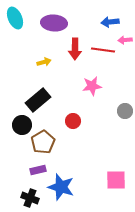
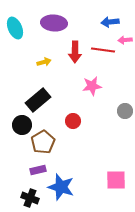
cyan ellipse: moved 10 px down
red arrow: moved 3 px down
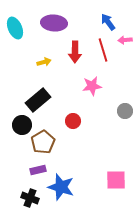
blue arrow: moved 2 px left; rotated 60 degrees clockwise
red line: rotated 65 degrees clockwise
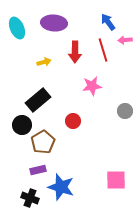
cyan ellipse: moved 2 px right
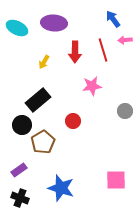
blue arrow: moved 5 px right, 3 px up
cyan ellipse: rotated 40 degrees counterclockwise
yellow arrow: rotated 136 degrees clockwise
purple rectangle: moved 19 px left; rotated 21 degrees counterclockwise
blue star: moved 1 px down
black cross: moved 10 px left
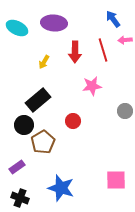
black circle: moved 2 px right
purple rectangle: moved 2 px left, 3 px up
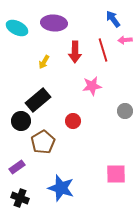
black circle: moved 3 px left, 4 px up
pink square: moved 6 px up
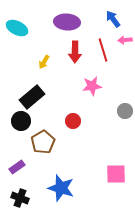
purple ellipse: moved 13 px right, 1 px up
black rectangle: moved 6 px left, 3 px up
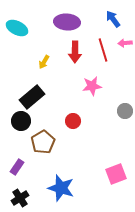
pink arrow: moved 3 px down
purple rectangle: rotated 21 degrees counterclockwise
pink square: rotated 20 degrees counterclockwise
black cross: rotated 36 degrees clockwise
